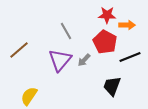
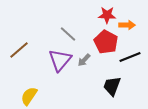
gray line: moved 2 px right, 3 px down; rotated 18 degrees counterclockwise
red pentagon: moved 1 px right
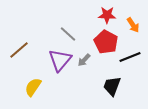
orange arrow: moved 6 px right; rotated 56 degrees clockwise
yellow semicircle: moved 4 px right, 9 px up
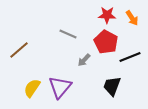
orange arrow: moved 1 px left, 7 px up
gray line: rotated 18 degrees counterclockwise
purple triangle: moved 27 px down
yellow semicircle: moved 1 px left, 1 px down
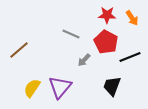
gray line: moved 3 px right
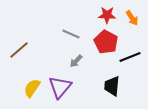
gray arrow: moved 8 px left, 1 px down
black trapezoid: rotated 15 degrees counterclockwise
